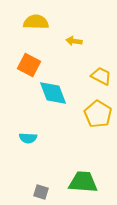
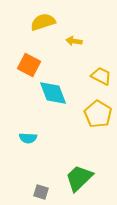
yellow semicircle: moved 7 px right; rotated 20 degrees counterclockwise
green trapezoid: moved 4 px left, 4 px up; rotated 48 degrees counterclockwise
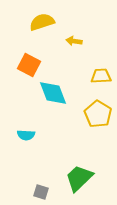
yellow semicircle: moved 1 px left
yellow trapezoid: rotated 30 degrees counterclockwise
cyan semicircle: moved 2 px left, 3 px up
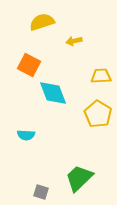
yellow arrow: rotated 21 degrees counterclockwise
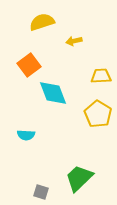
orange square: rotated 25 degrees clockwise
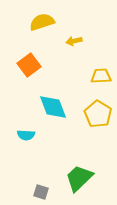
cyan diamond: moved 14 px down
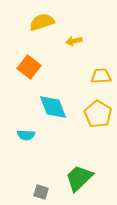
orange square: moved 2 px down; rotated 15 degrees counterclockwise
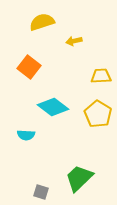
cyan diamond: rotated 32 degrees counterclockwise
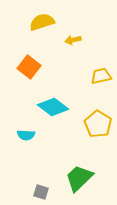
yellow arrow: moved 1 px left, 1 px up
yellow trapezoid: rotated 10 degrees counterclockwise
yellow pentagon: moved 10 px down
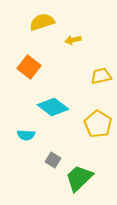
gray square: moved 12 px right, 32 px up; rotated 14 degrees clockwise
